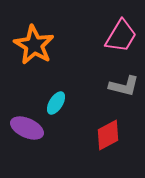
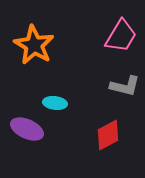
gray L-shape: moved 1 px right
cyan ellipse: moved 1 px left; rotated 65 degrees clockwise
purple ellipse: moved 1 px down
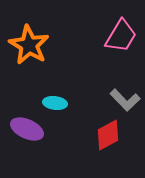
orange star: moved 5 px left
gray L-shape: moved 14 px down; rotated 32 degrees clockwise
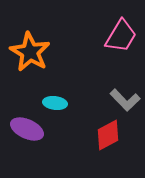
orange star: moved 1 px right, 7 px down
